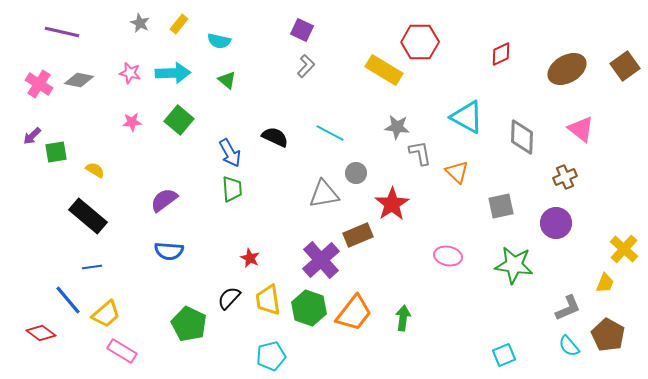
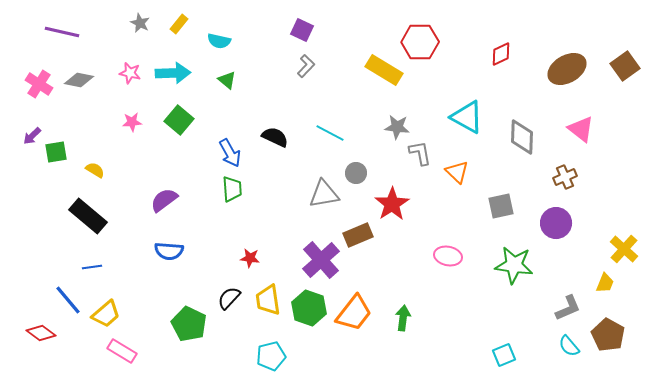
red star at (250, 258): rotated 18 degrees counterclockwise
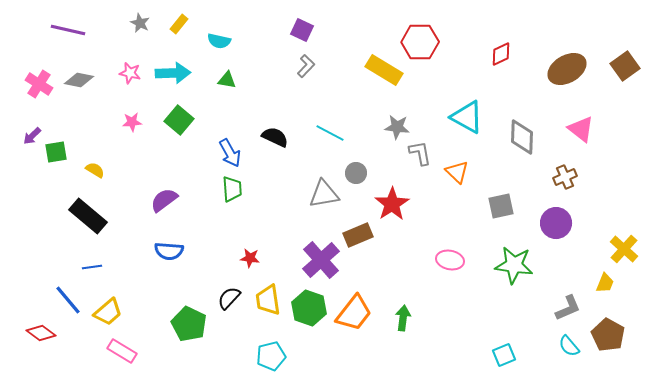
purple line at (62, 32): moved 6 px right, 2 px up
green triangle at (227, 80): rotated 30 degrees counterclockwise
pink ellipse at (448, 256): moved 2 px right, 4 px down
yellow trapezoid at (106, 314): moved 2 px right, 2 px up
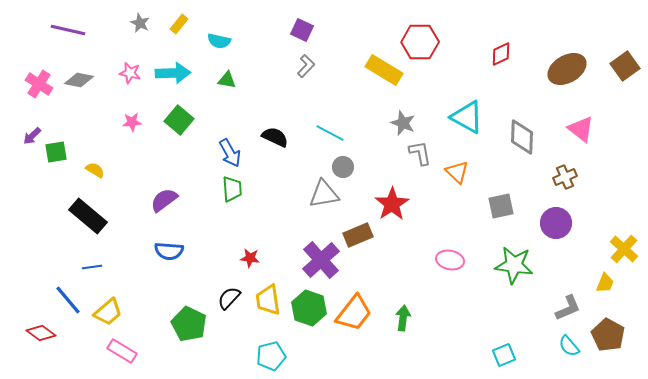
gray star at (397, 127): moved 6 px right, 4 px up; rotated 15 degrees clockwise
gray circle at (356, 173): moved 13 px left, 6 px up
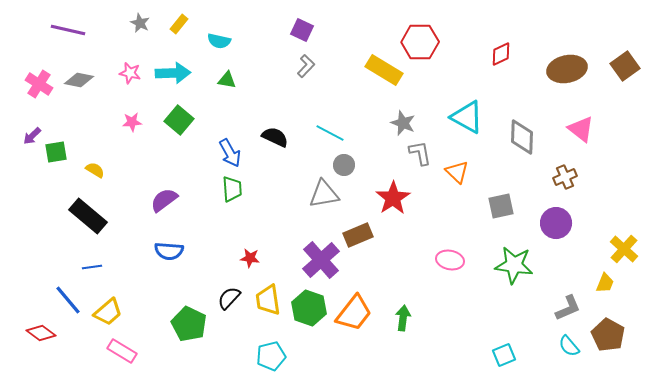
brown ellipse at (567, 69): rotated 18 degrees clockwise
gray circle at (343, 167): moved 1 px right, 2 px up
red star at (392, 204): moved 1 px right, 6 px up
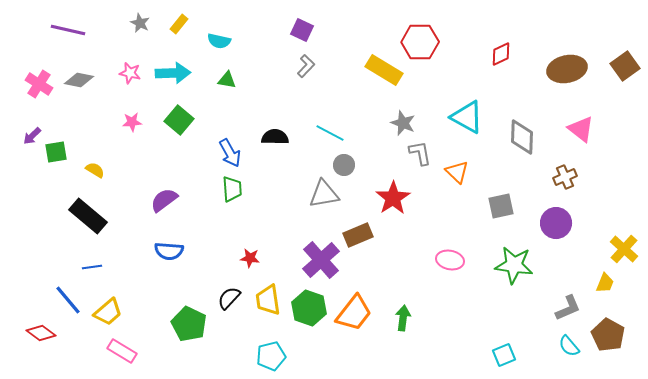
black semicircle at (275, 137): rotated 24 degrees counterclockwise
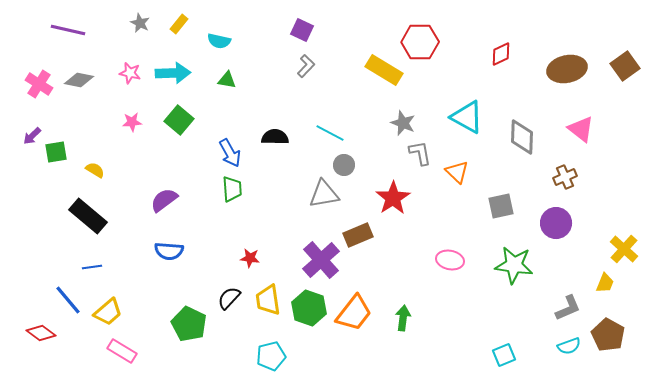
cyan semicircle at (569, 346): rotated 70 degrees counterclockwise
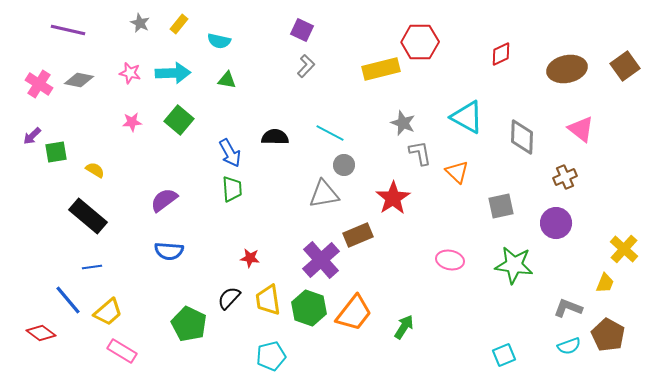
yellow rectangle at (384, 70): moved 3 px left, 1 px up; rotated 45 degrees counterclockwise
gray L-shape at (568, 308): rotated 136 degrees counterclockwise
green arrow at (403, 318): moved 1 px right, 9 px down; rotated 25 degrees clockwise
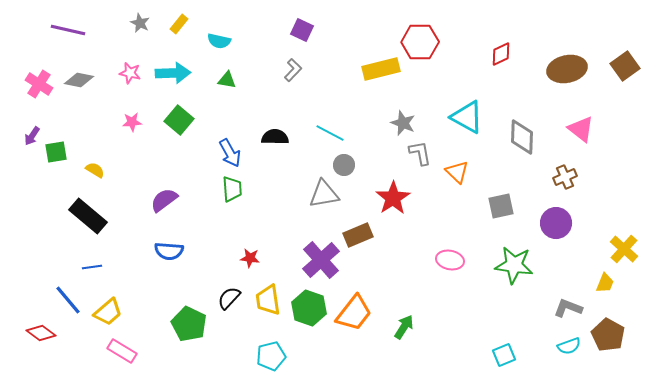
gray L-shape at (306, 66): moved 13 px left, 4 px down
purple arrow at (32, 136): rotated 12 degrees counterclockwise
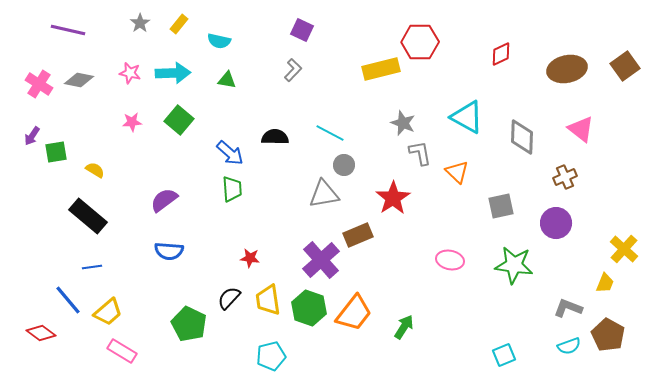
gray star at (140, 23): rotated 12 degrees clockwise
blue arrow at (230, 153): rotated 20 degrees counterclockwise
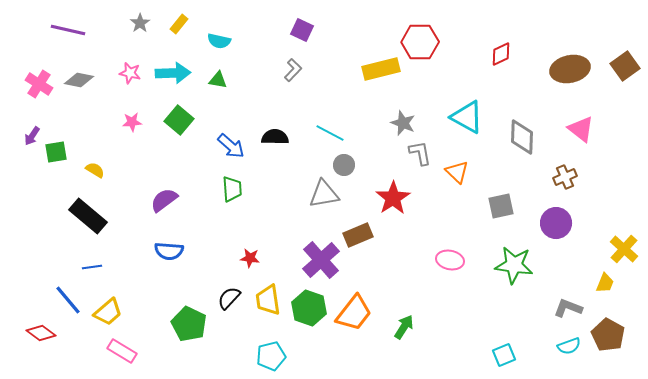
brown ellipse at (567, 69): moved 3 px right
green triangle at (227, 80): moved 9 px left
blue arrow at (230, 153): moved 1 px right, 7 px up
